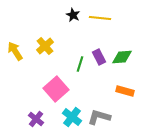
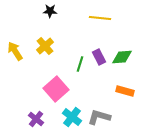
black star: moved 23 px left, 4 px up; rotated 24 degrees counterclockwise
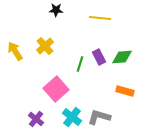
black star: moved 6 px right, 1 px up
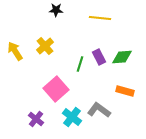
gray L-shape: moved 7 px up; rotated 20 degrees clockwise
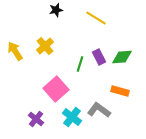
black star: rotated 16 degrees counterclockwise
yellow line: moved 4 px left; rotated 25 degrees clockwise
orange rectangle: moved 5 px left
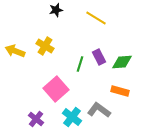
yellow cross: rotated 18 degrees counterclockwise
yellow arrow: rotated 36 degrees counterclockwise
green diamond: moved 5 px down
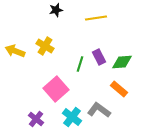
yellow line: rotated 40 degrees counterclockwise
orange rectangle: moved 1 px left, 2 px up; rotated 24 degrees clockwise
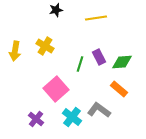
yellow arrow: rotated 102 degrees counterclockwise
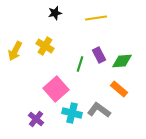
black star: moved 1 px left, 3 px down
yellow arrow: rotated 18 degrees clockwise
purple rectangle: moved 2 px up
green diamond: moved 1 px up
cyan cross: moved 4 px up; rotated 24 degrees counterclockwise
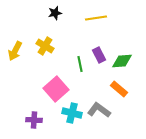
green line: rotated 28 degrees counterclockwise
purple cross: moved 2 px left, 1 px down; rotated 35 degrees counterclockwise
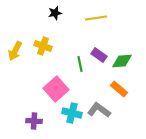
yellow cross: moved 2 px left; rotated 12 degrees counterclockwise
purple rectangle: rotated 28 degrees counterclockwise
purple cross: moved 1 px down
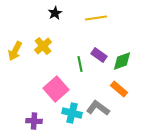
black star: rotated 16 degrees counterclockwise
yellow cross: rotated 30 degrees clockwise
green diamond: rotated 15 degrees counterclockwise
gray L-shape: moved 1 px left, 2 px up
